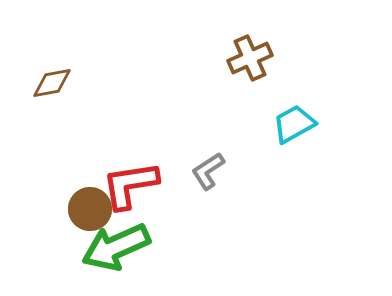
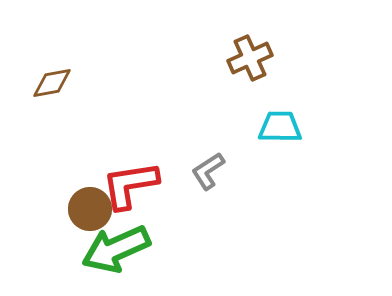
cyan trapezoid: moved 14 px left, 3 px down; rotated 30 degrees clockwise
green arrow: moved 2 px down
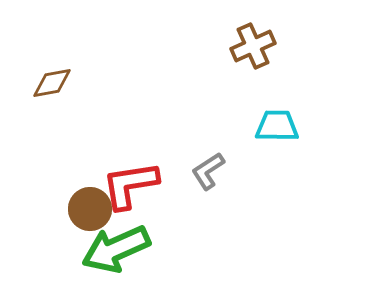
brown cross: moved 3 px right, 12 px up
cyan trapezoid: moved 3 px left, 1 px up
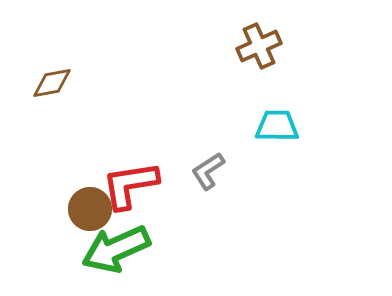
brown cross: moved 6 px right
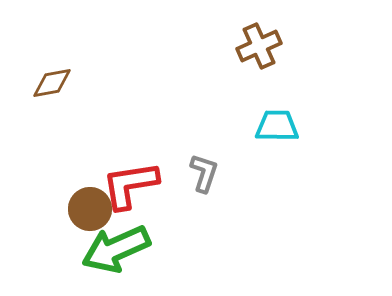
gray L-shape: moved 4 px left, 2 px down; rotated 141 degrees clockwise
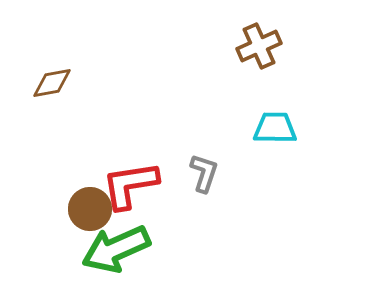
cyan trapezoid: moved 2 px left, 2 px down
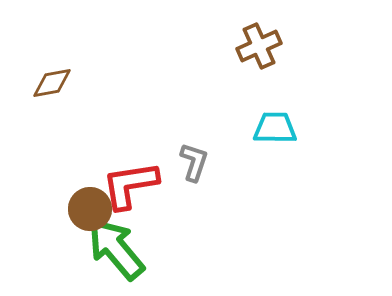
gray L-shape: moved 10 px left, 11 px up
green arrow: rotated 74 degrees clockwise
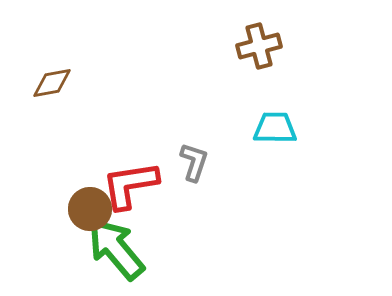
brown cross: rotated 9 degrees clockwise
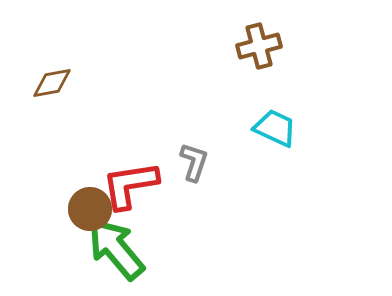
cyan trapezoid: rotated 24 degrees clockwise
